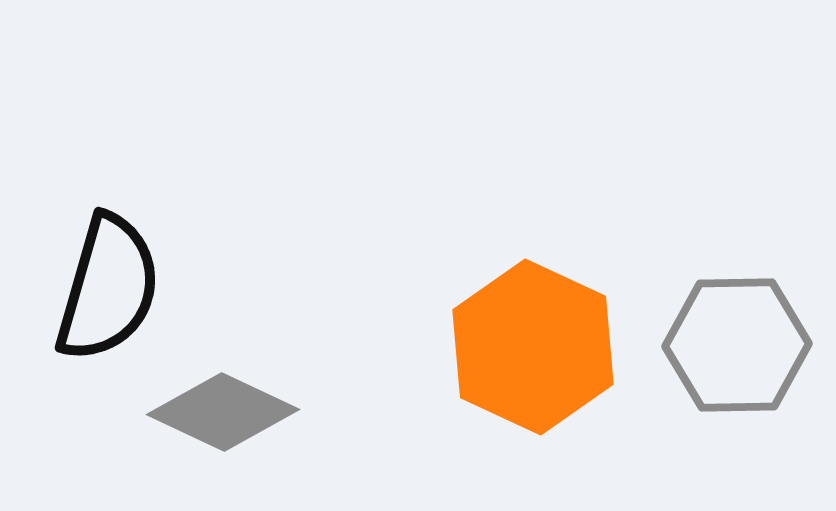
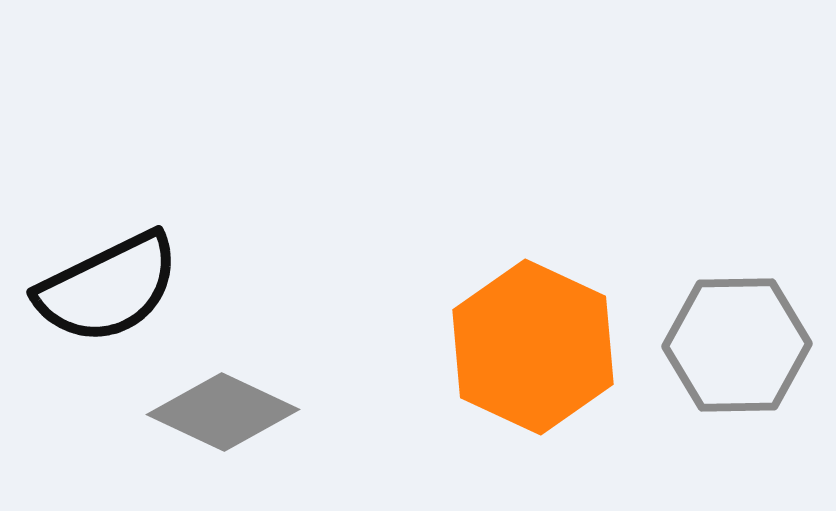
black semicircle: rotated 48 degrees clockwise
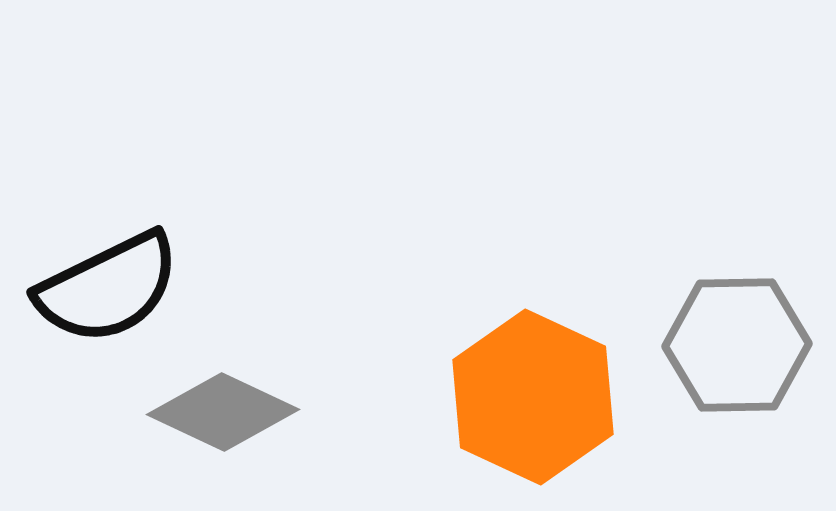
orange hexagon: moved 50 px down
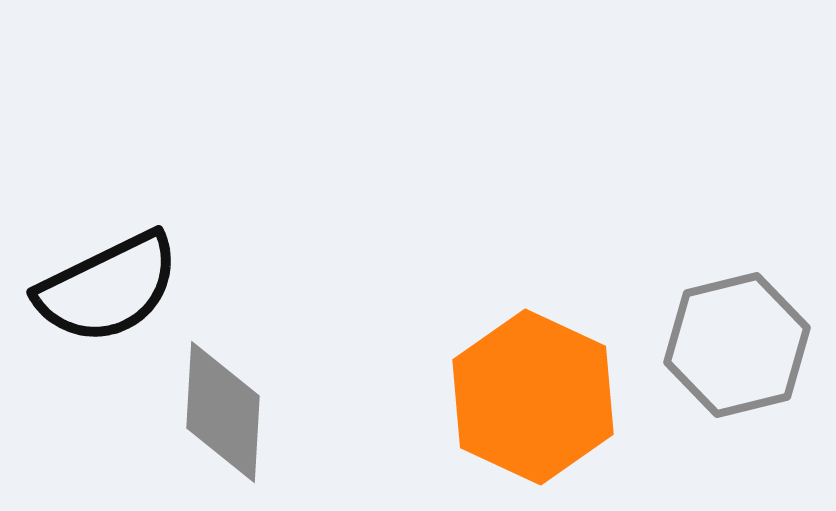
gray hexagon: rotated 13 degrees counterclockwise
gray diamond: rotated 68 degrees clockwise
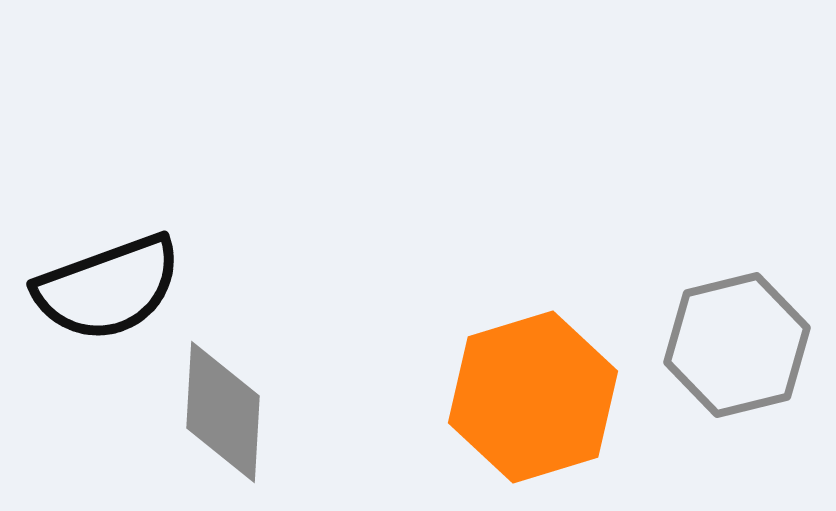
black semicircle: rotated 6 degrees clockwise
orange hexagon: rotated 18 degrees clockwise
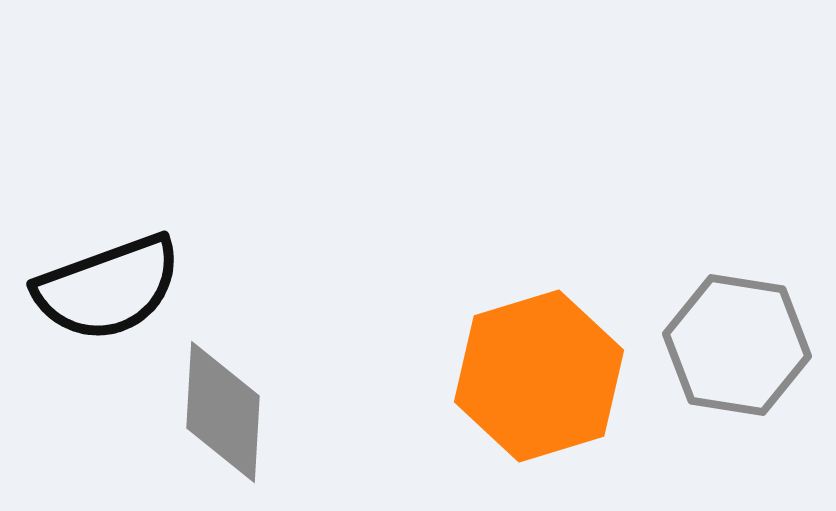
gray hexagon: rotated 23 degrees clockwise
orange hexagon: moved 6 px right, 21 px up
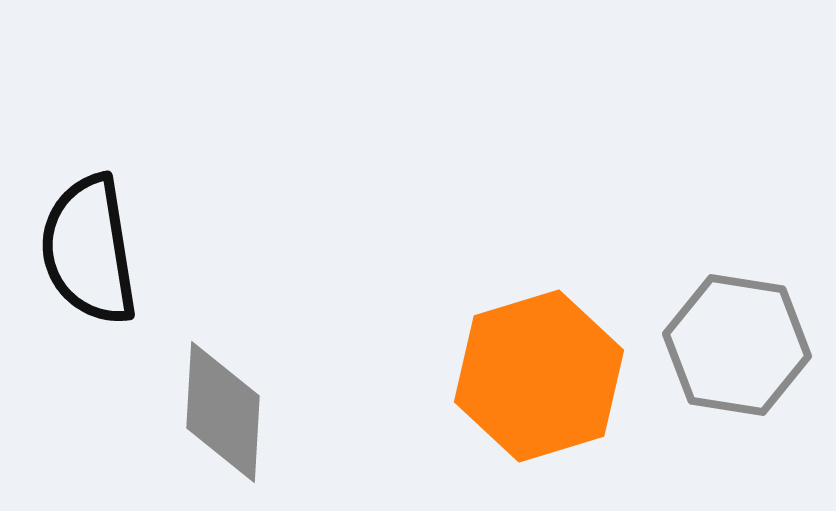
black semicircle: moved 19 px left, 38 px up; rotated 101 degrees clockwise
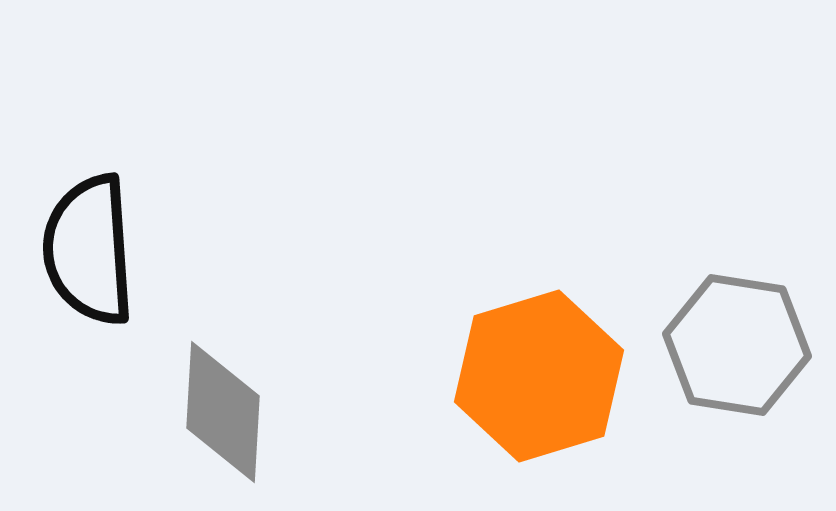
black semicircle: rotated 5 degrees clockwise
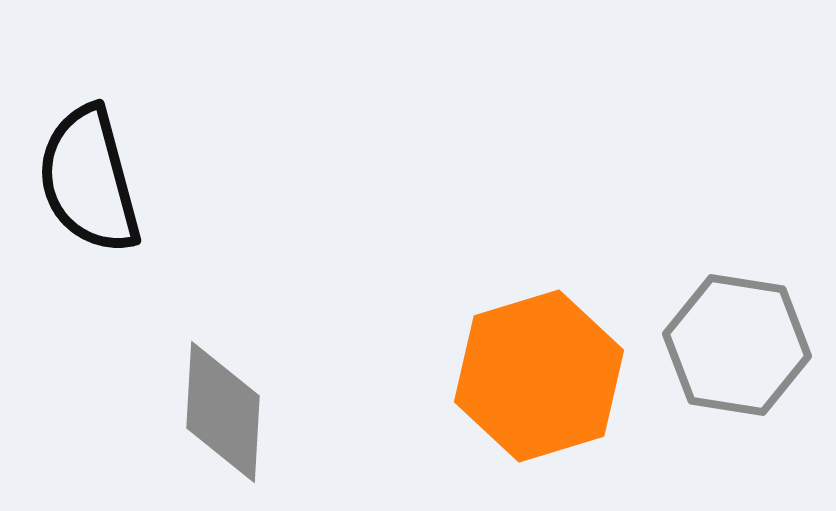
black semicircle: moved 70 px up; rotated 11 degrees counterclockwise
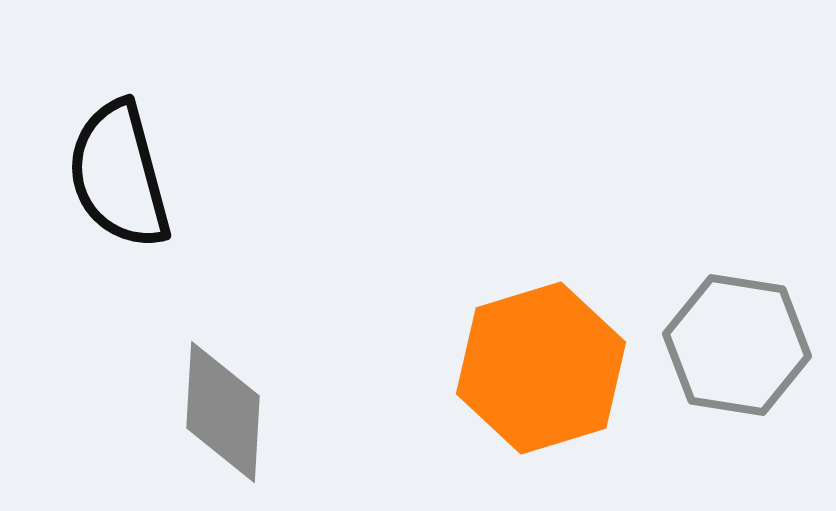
black semicircle: moved 30 px right, 5 px up
orange hexagon: moved 2 px right, 8 px up
